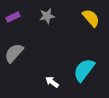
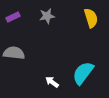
yellow semicircle: rotated 24 degrees clockwise
gray semicircle: rotated 55 degrees clockwise
cyan semicircle: moved 1 px left, 3 px down
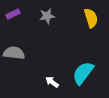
purple rectangle: moved 3 px up
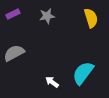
gray semicircle: rotated 35 degrees counterclockwise
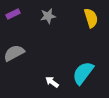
gray star: moved 1 px right
